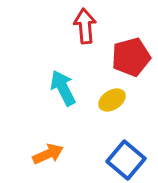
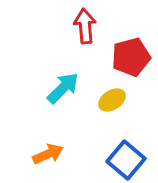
cyan arrow: rotated 72 degrees clockwise
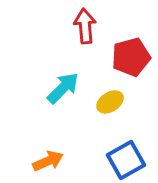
yellow ellipse: moved 2 px left, 2 px down
orange arrow: moved 7 px down
blue square: rotated 21 degrees clockwise
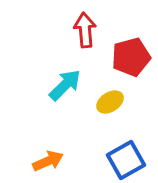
red arrow: moved 4 px down
cyan arrow: moved 2 px right, 3 px up
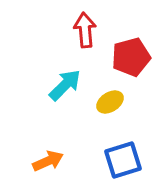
blue square: moved 3 px left; rotated 12 degrees clockwise
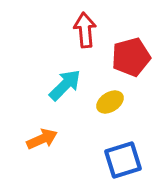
orange arrow: moved 6 px left, 22 px up
